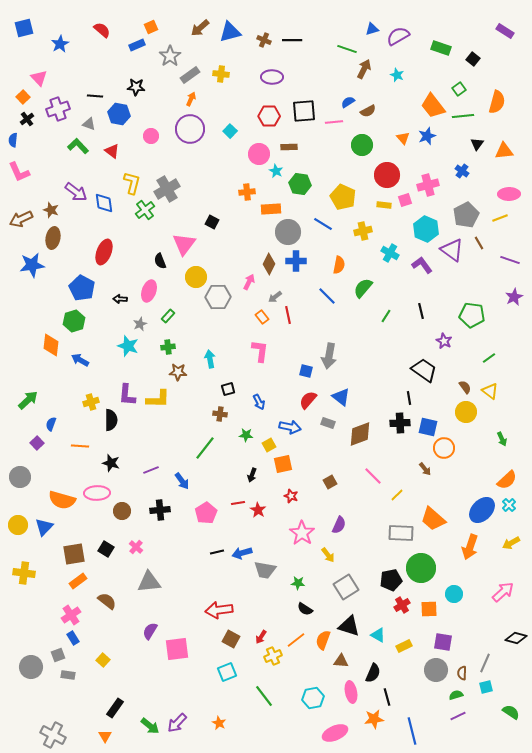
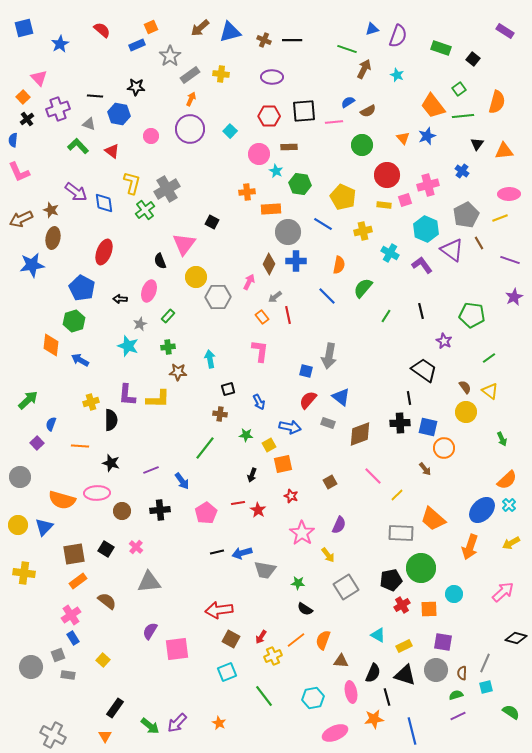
purple semicircle at (398, 36): rotated 140 degrees clockwise
black triangle at (349, 626): moved 56 px right, 49 px down
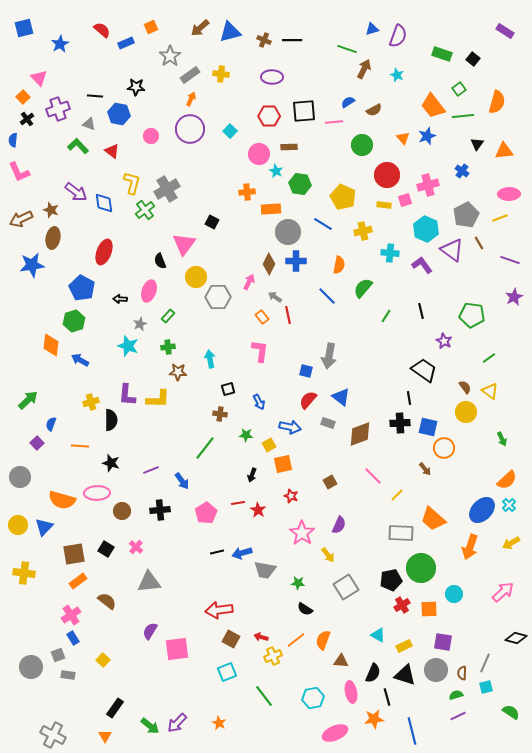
blue rectangle at (137, 45): moved 11 px left, 2 px up
green rectangle at (441, 48): moved 1 px right, 6 px down
brown semicircle at (368, 111): moved 6 px right, 1 px up
cyan cross at (390, 253): rotated 24 degrees counterclockwise
gray arrow at (275, 297): rotated 72 degrees clockwise
red arrow at (261, 637): rotated 72 degrees clockwise
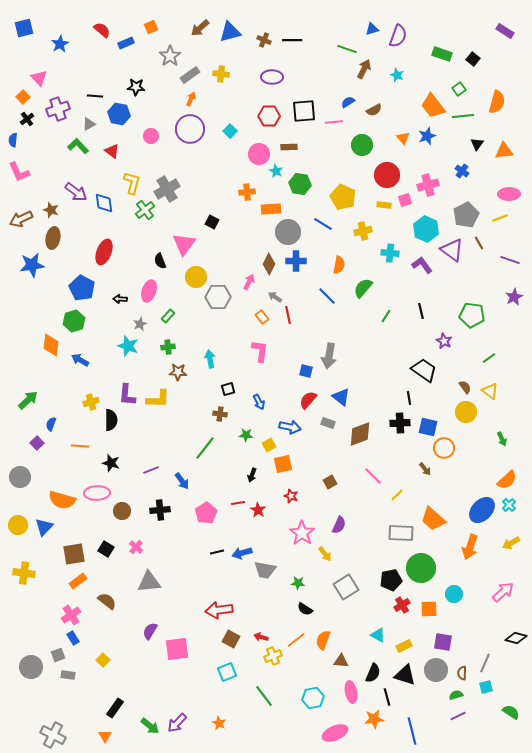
gray triangle at (89, 124): rotated 48 degrees counterclockwise
yellow arrow at (328, 555): moved 3 px left, 1 px up
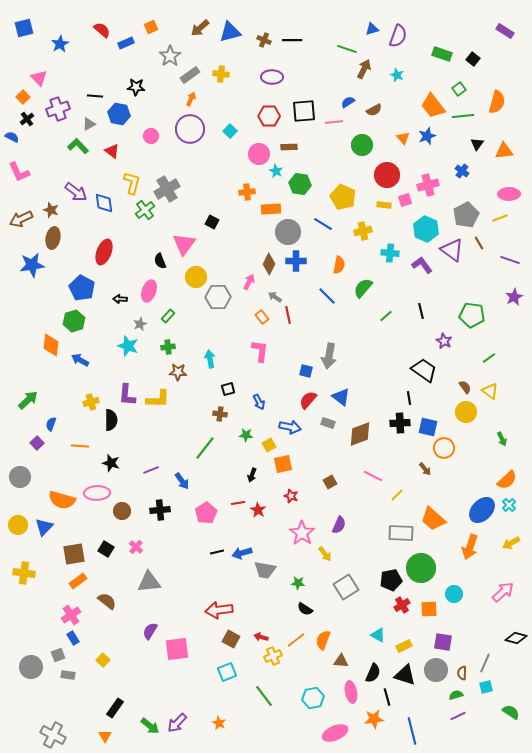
blue semicircle at (13, 140): moved 1 px left, 3 px up; rotated 112 degrees clockwise
green line at (386, 316): rotated 16 degrees clockwise
pink line at (373, 476): rotated 18 degrees counterclockwise
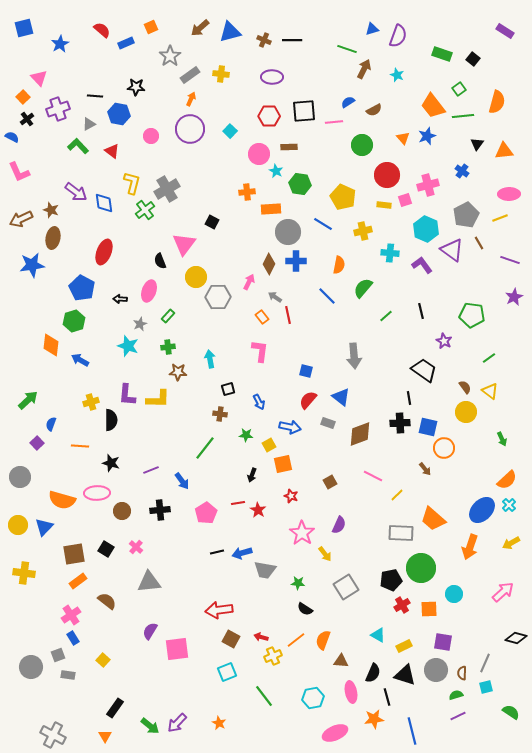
gray arrow at (329, 356): moved 25 px right; rotated 15 degrees counterclockwise
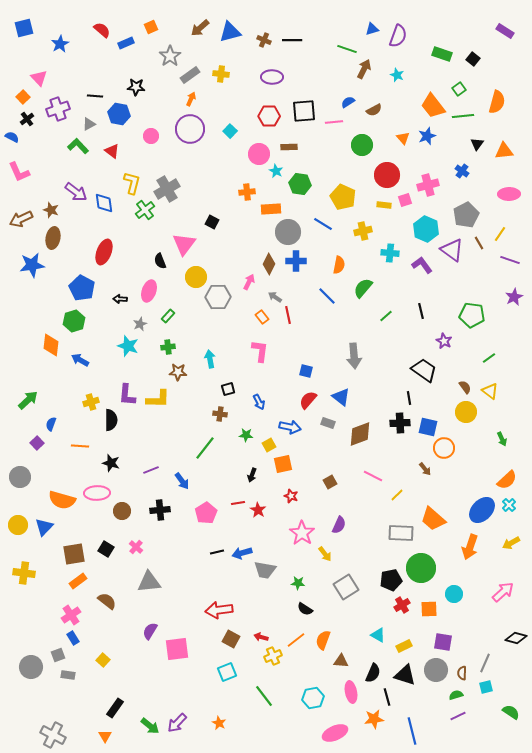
yellow line at (500, 218): moved 16 px down; rotated 35 degrees counterclockwise
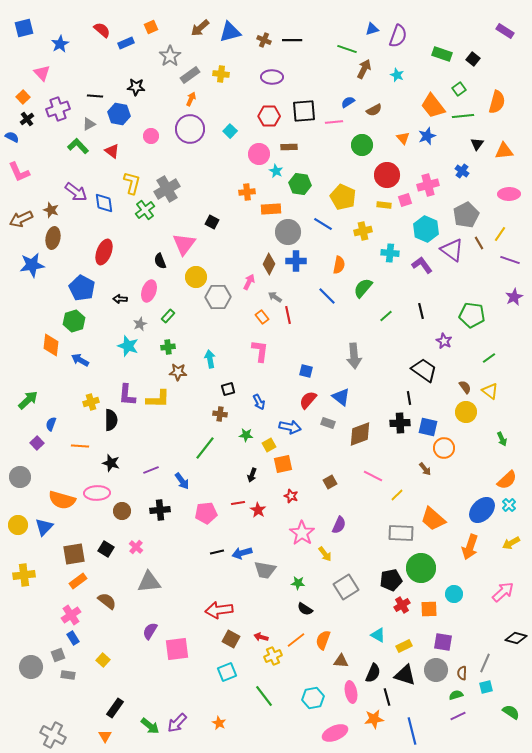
pink triangle at (39, 78): moved 3 px right, 5 px up
pink pentagon at (206, 513): rotated 25 degrees clockwise
yellow cross at (24, 573): moved 2 px down; rotated 15 degrees counterclockwise
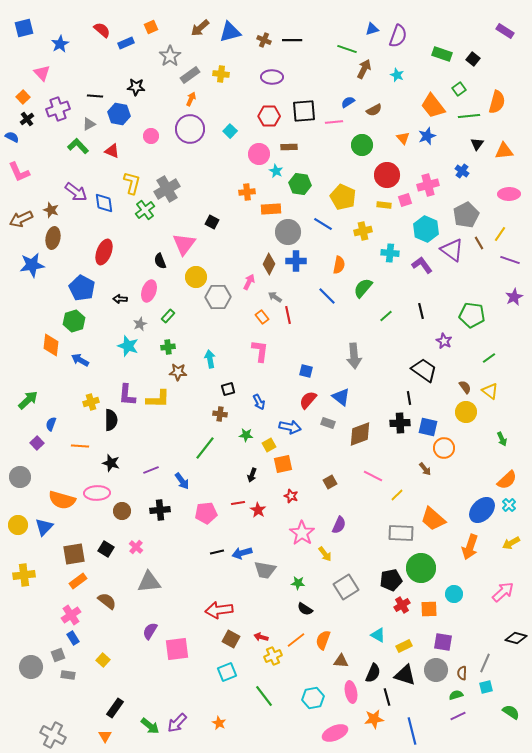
green line at (463, 116): moved 6 px right
red triangle at (112, 151): rotated 14 degrees counterclockwise
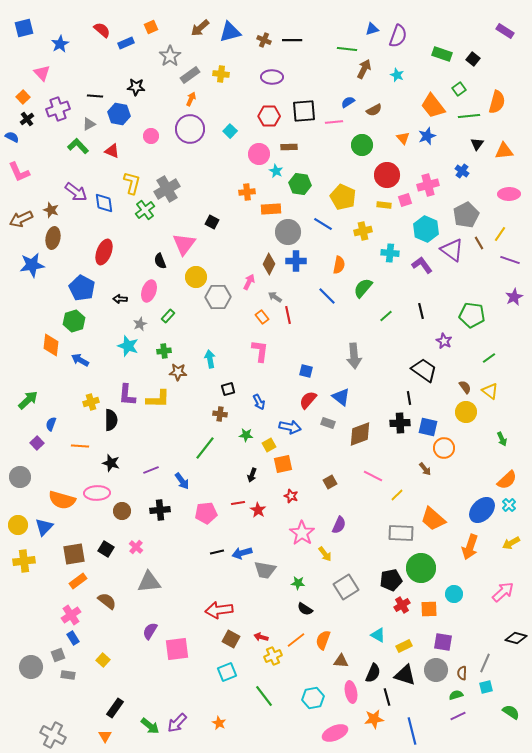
green line at (347, 49): rotated 12 degrees counterclockwise
green cross at (168, 347): moved 4 px left, 4 px down
yellow cross at (24, 575): moved 14 px up
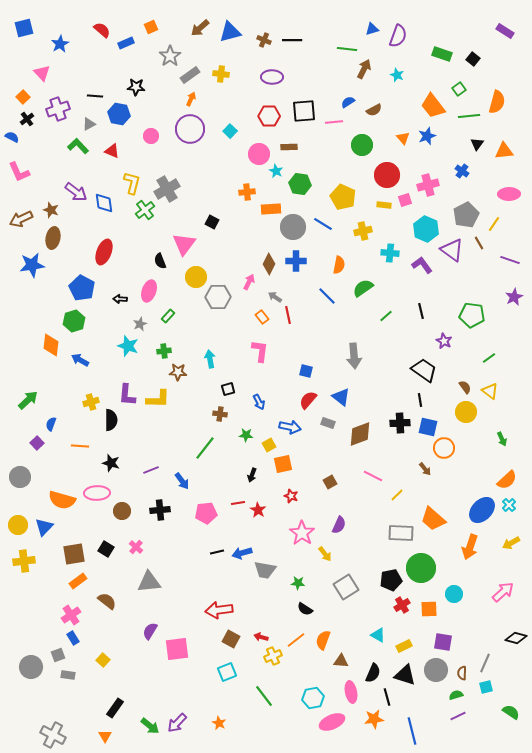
gray circle at (288, 232): moved 5 px right, 5 px up
yellow line at (500, 234): moved 6 px left, 10 px up
green semicircle at (363, 288): rotated 15 degrees clockwise
black line at (409, 398): moved 11 px right, 2 px down
pink ellipse at (335, 733): moved 3 px left, 11 px up
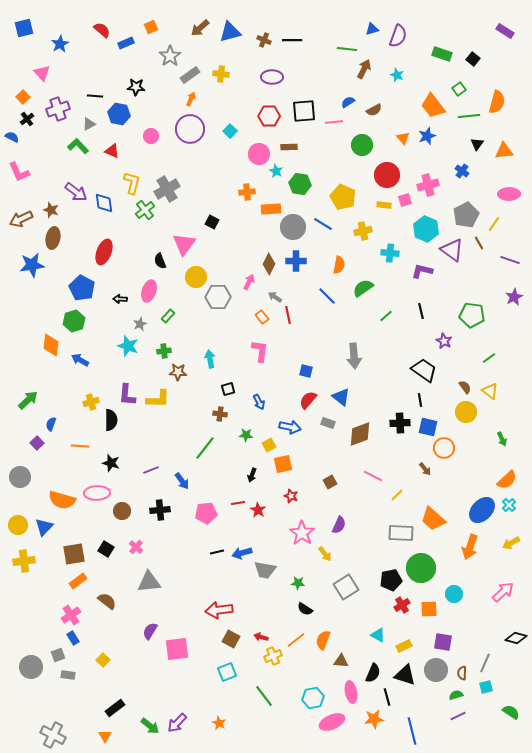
purple L-shape at (422, 265): moved 6 px down; rotated 40 degrees counterclockwise
black rectangle at (115, 708): rotated 18 degrees clockwise
